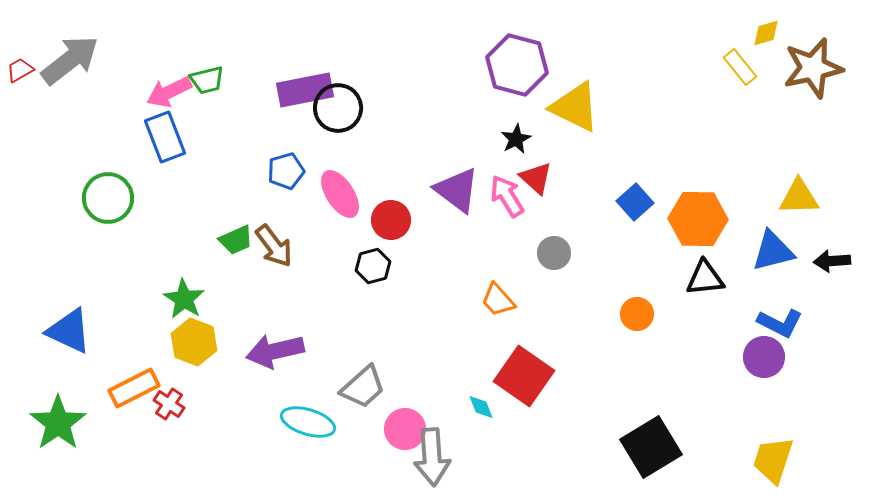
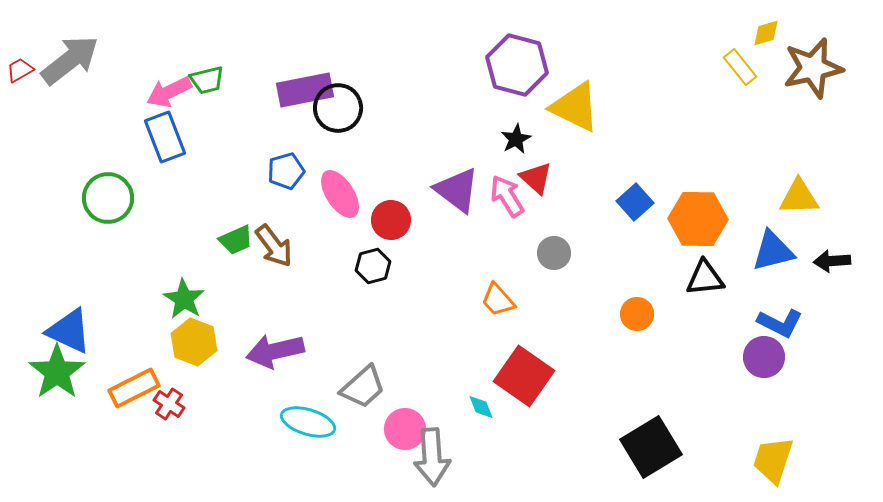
green star at (58, 423): moved 1 px left, 51 px up
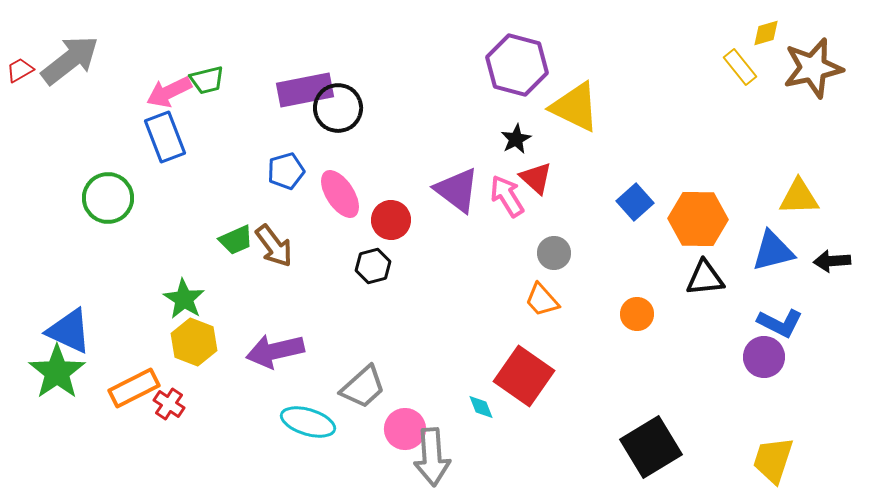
orange trapezoid at (498, 300): moved 44 px right
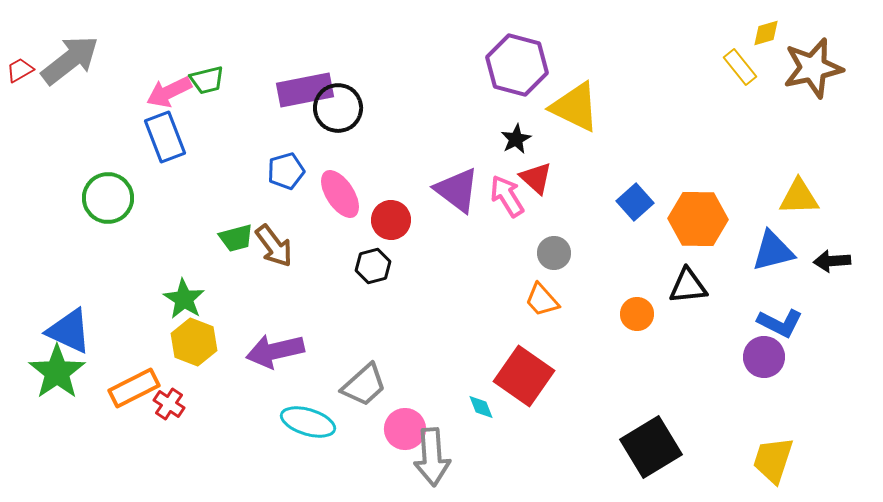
green trapezoid at (236, 240): moved 2 px up; rotated 9 degrees clockwise
black triangle at (705, 278): moved 17 px left, 8 px down
gray trapezoid at (363, 387): moved 1 px right, 2 px up
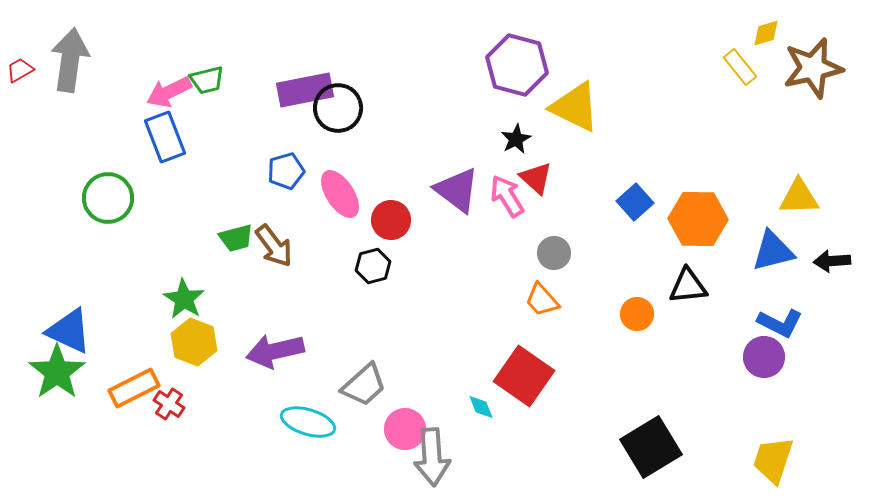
gray arrow at (70, 60): rotated 44 degrees counterclockwise
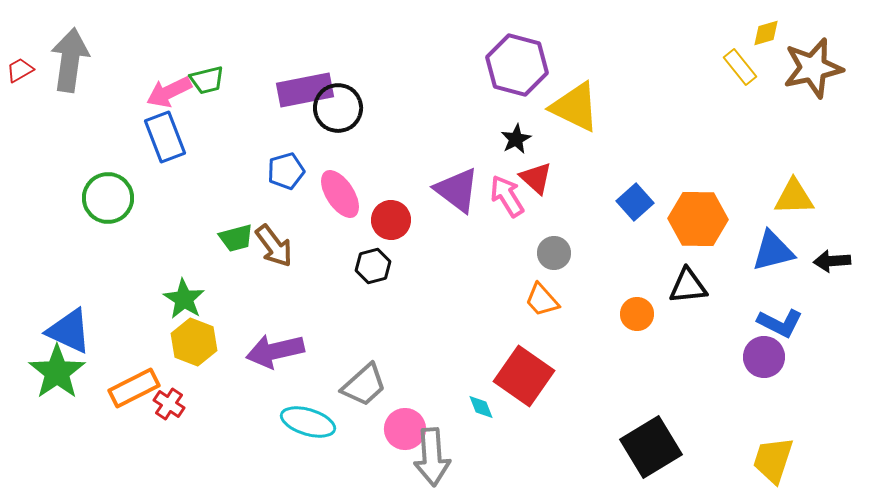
yellow triangle at (799, 197): moved 5 px left
